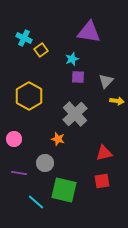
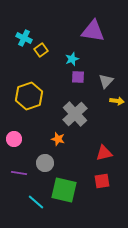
purple triangle: moved 4 px right, 1 px up
yellow hexagon: rotated 12 degrees clockwise
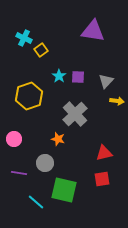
cyan star: moved 13 px left, 17 px down; rotated 16 degrees counterclockwise
red square: moved 2 px up
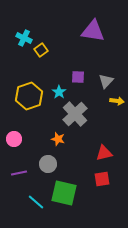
cyan star: moved 16 px down
gray circle: moved 3 px right, 1 px down
purple line: rotated 21 degrees counterclockwise
green square: moved 3 px down
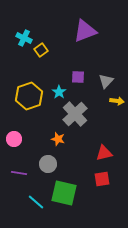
purple triangle: moved 8 px left; rotated 30 degrees counterclockwise
purple line: rotated 21 degrees clockwise
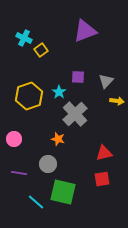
green square: moved 1 px left, 1 px up
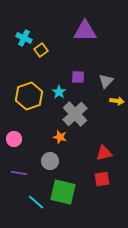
purple triangle: rotated 20 degrees clockwise
orange star: moved 2 px right, 2 px up
gray circle: moved 2 px right, 3 px up
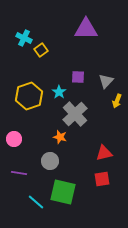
purple triangle: moved 1 px right, 2 px up
yellow arrow: rotated 104 degrees clockwise
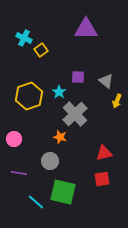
gray triangle: rotated 35 degrees counterclockwise
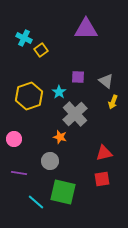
yellow arrow: moved 4 px left, 1 px down
